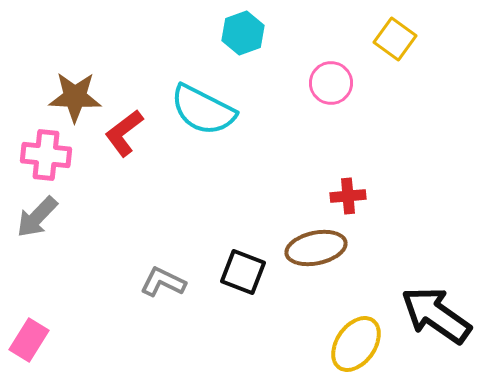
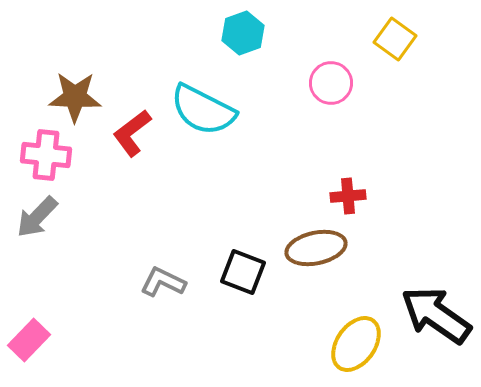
red L-shape: moved 8 px right
pink rectangle: rotated 12 degrees clockwise
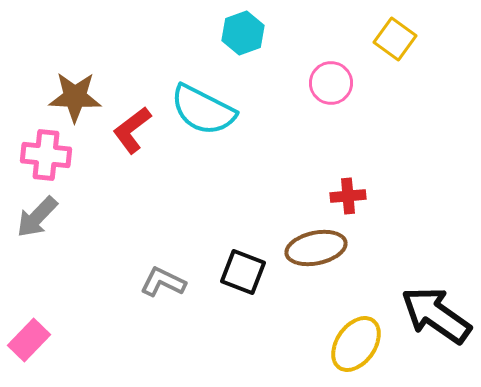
red L-shape: moved 3 px up
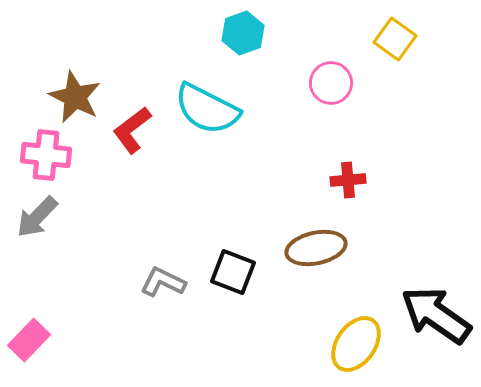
brown star: rotated 24 degrees clockwise
cyan semicircle: moved 4 px right, 1 px up
red cross: moved 16 px up
black square: moved 10 px left
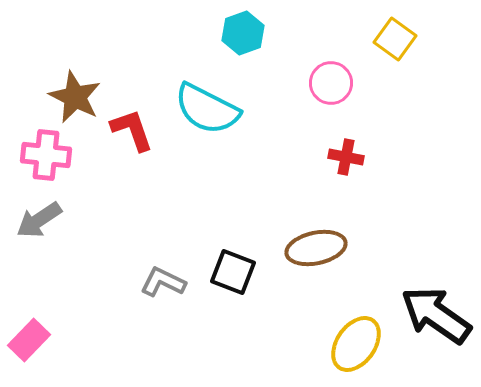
red L-shape: rotated 108 degrees clockwise
red cross: moved 2 px left, 23 px up; rotated 16 degrees clockwise
gray arrow: moved 2 px right, 3 px down; rotated 12 degrees clockwise
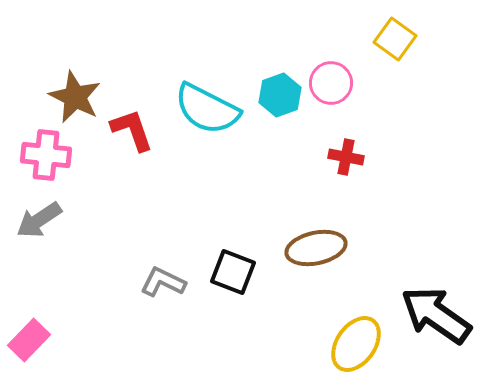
cyan hexagon: moved 37 px right, 62 px down
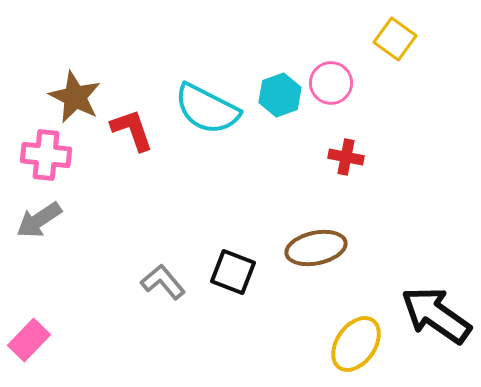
gray L-shape: rotated 24 degrees clockwise
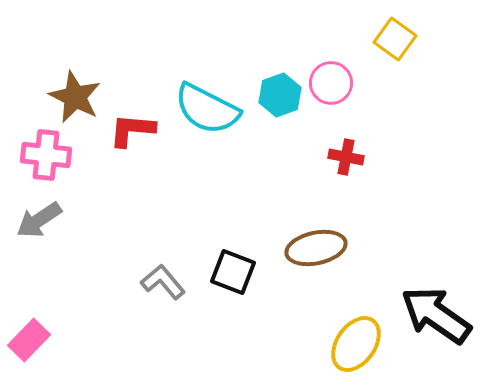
red L-shape: rotated 66 degrees counterclockwise
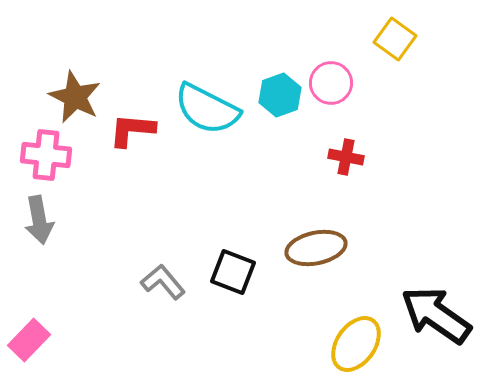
gray arrow: rotated 66 degrees counterclockwise
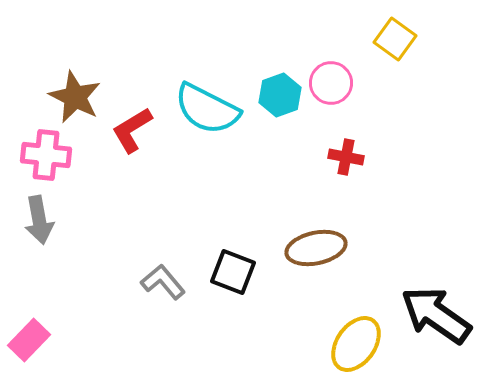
red L-shape: rotated 36 degrees counterclockwise
